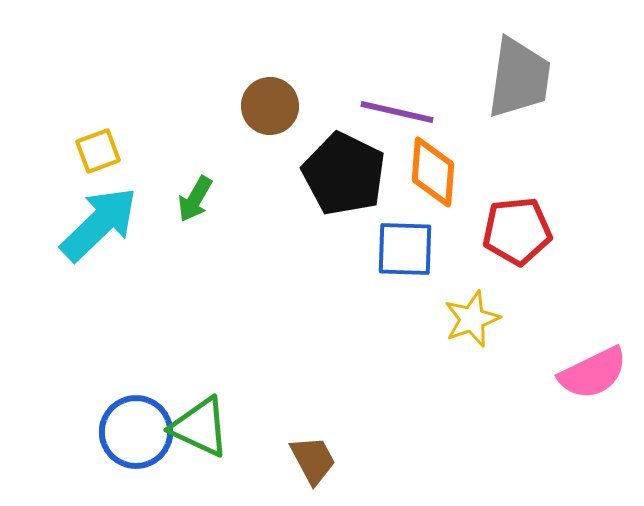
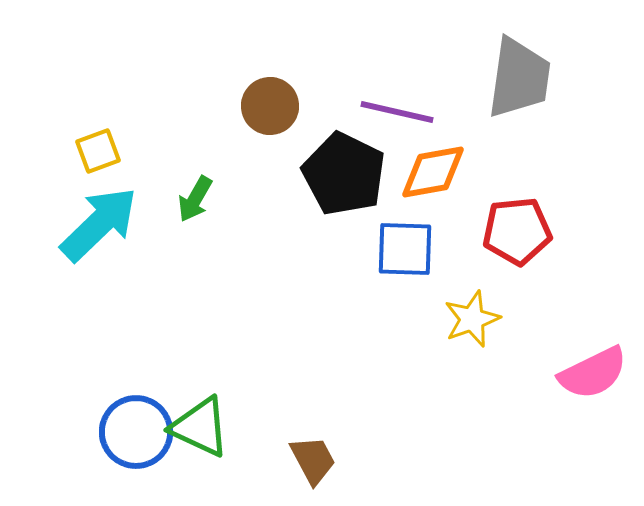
orange diamond: rotated 76 degrees clockwise
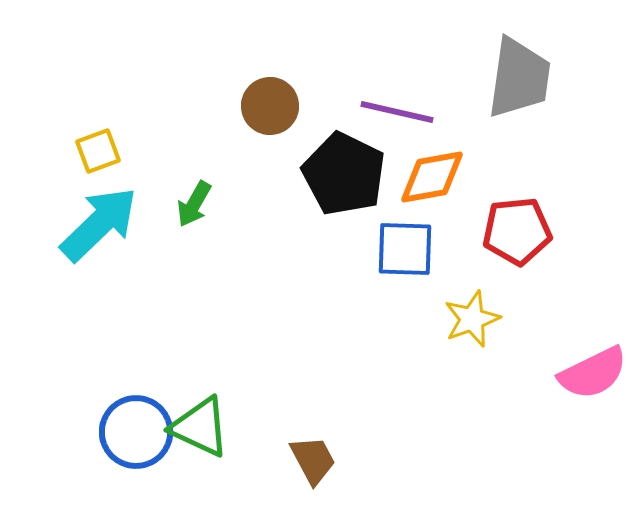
orange diamond: moved 1 px left, 5 px down
green arrow: moved 1 px left, 5 px down
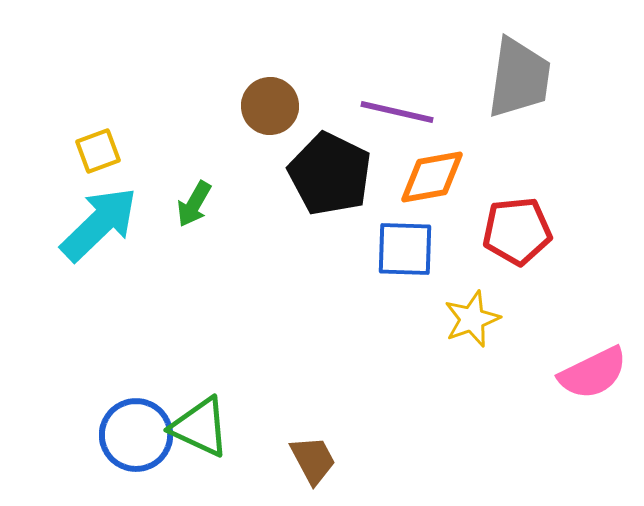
black pentagon: moved 14 px left
blue circle: moved 3 px down
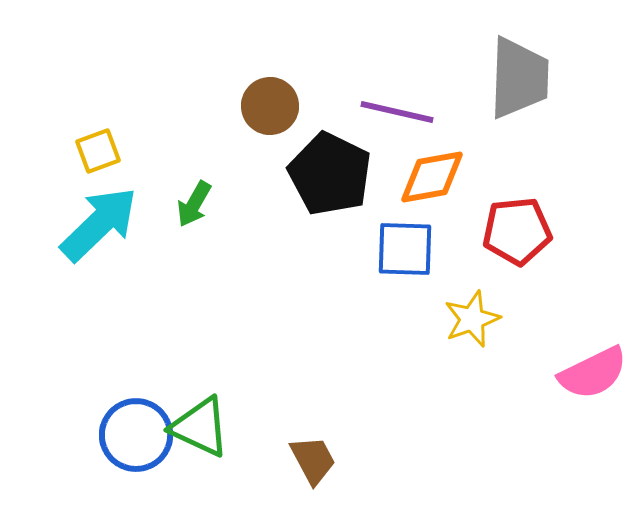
gray trapezoid: rotated 6 degrees counterclockwise
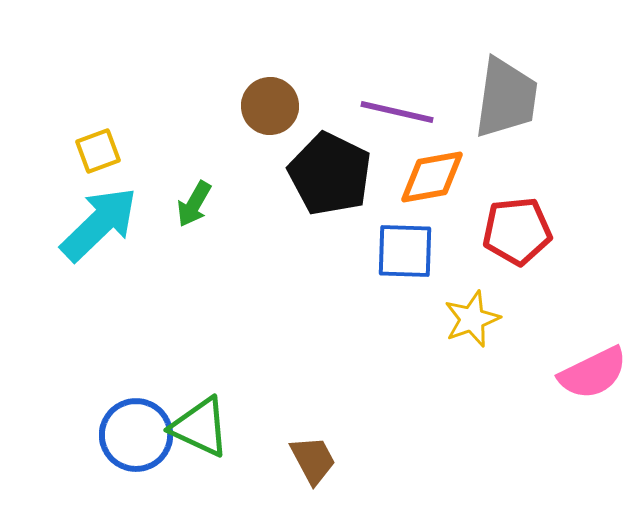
gray trapezoid: moved 13 px left, 20 px down; rotated 6 degrees clockwise
blue square: moved 2 px down
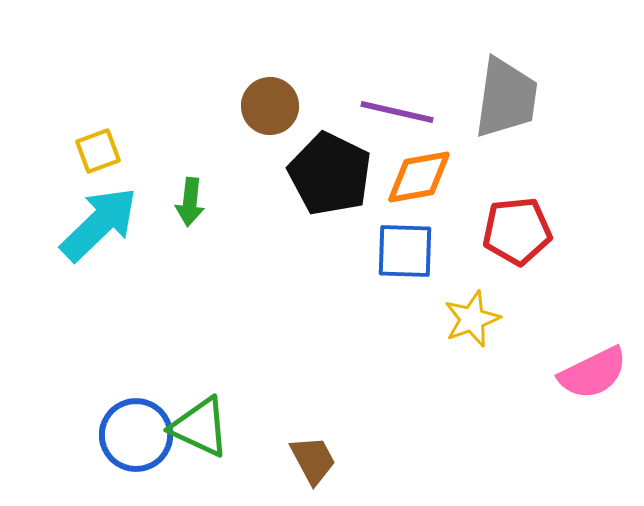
orange diamond: moved 13 px left
green arrow: moved 4 px left, 2 px up; rotated 24 degrees counterclockwise
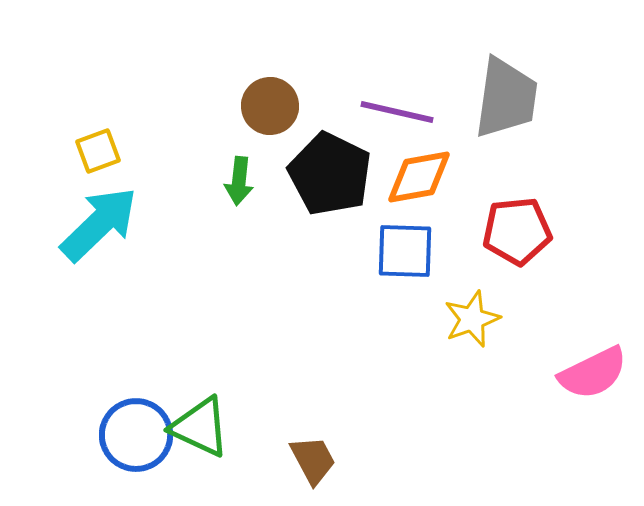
green arrow: moved 49 px right, 21 px up
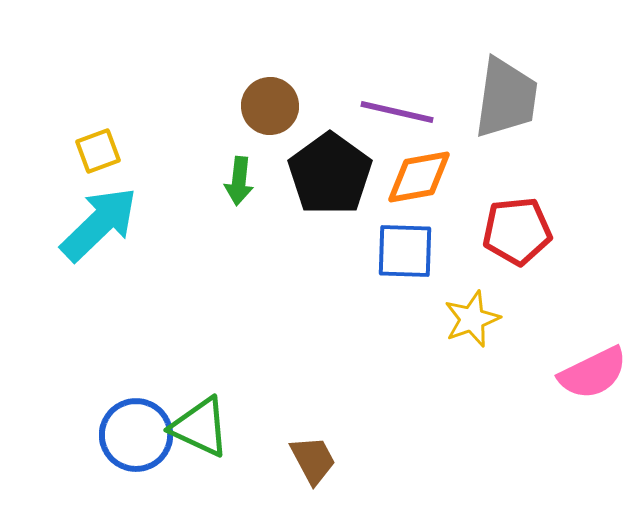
black pentagon: rotated 10 degrees clockwise
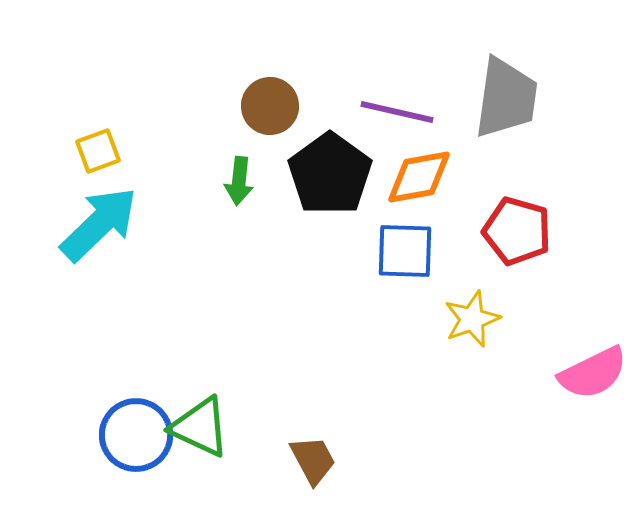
red pentagon: rotated 22 degrees clockwise
